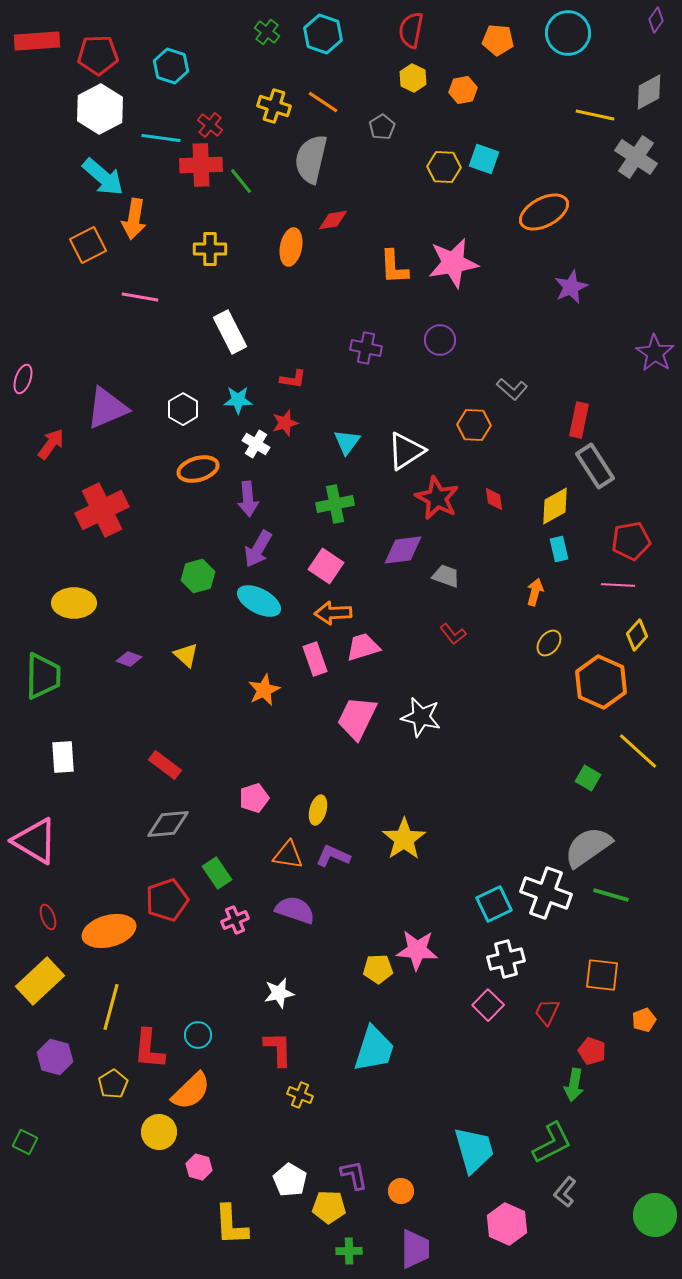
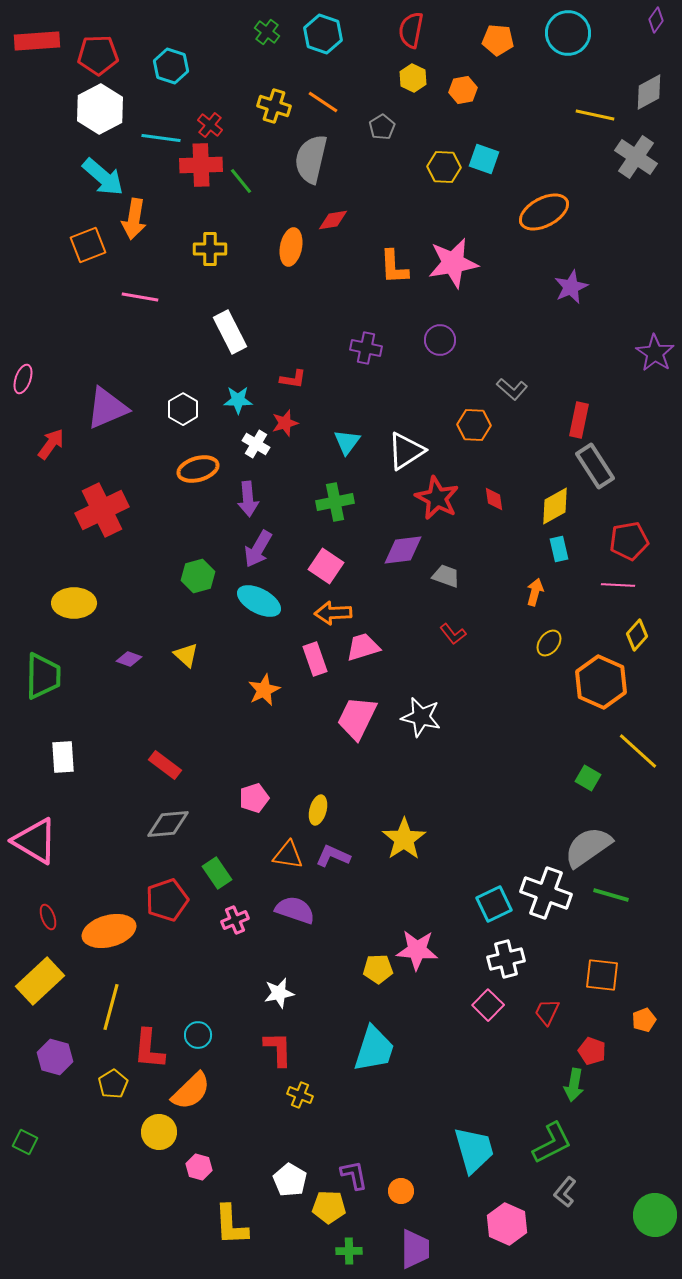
orange square at (88, 245): rotated 6 degrees clockwise
green cross at (335, 504): moved 2 px up
red pentagon at (631, 541): moved 2 px left
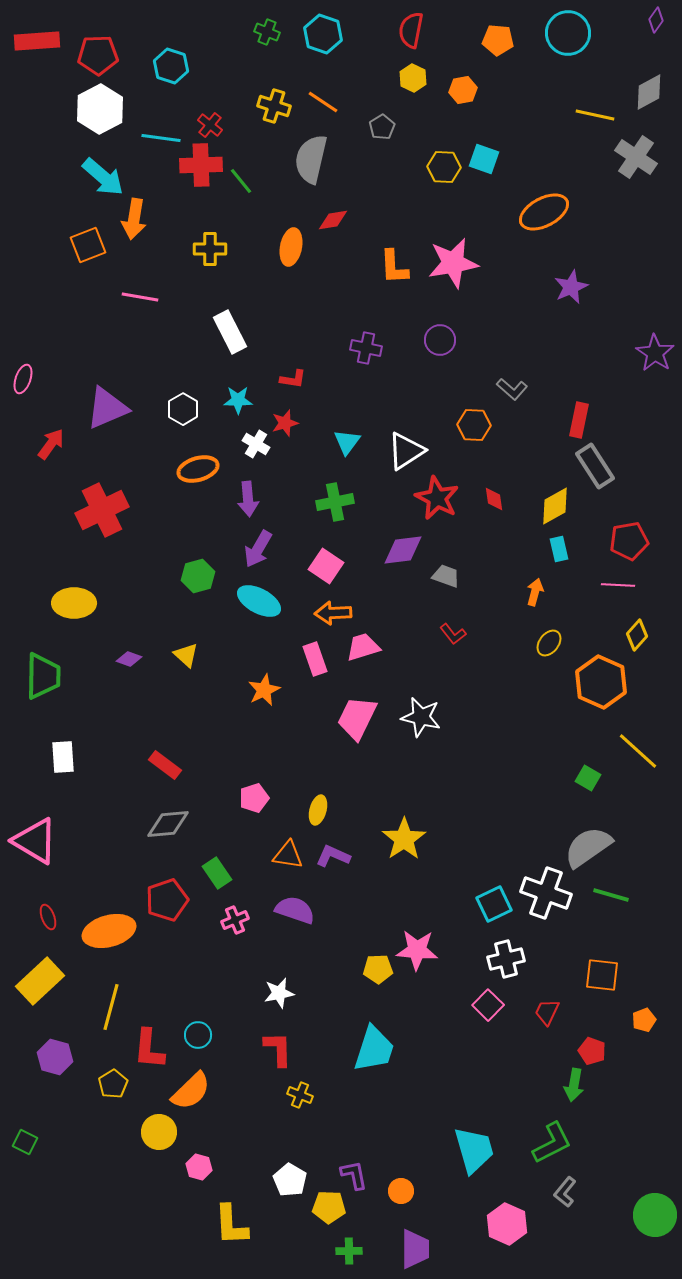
green cross at (267, 32): rotated 15 degrees counterclockwise
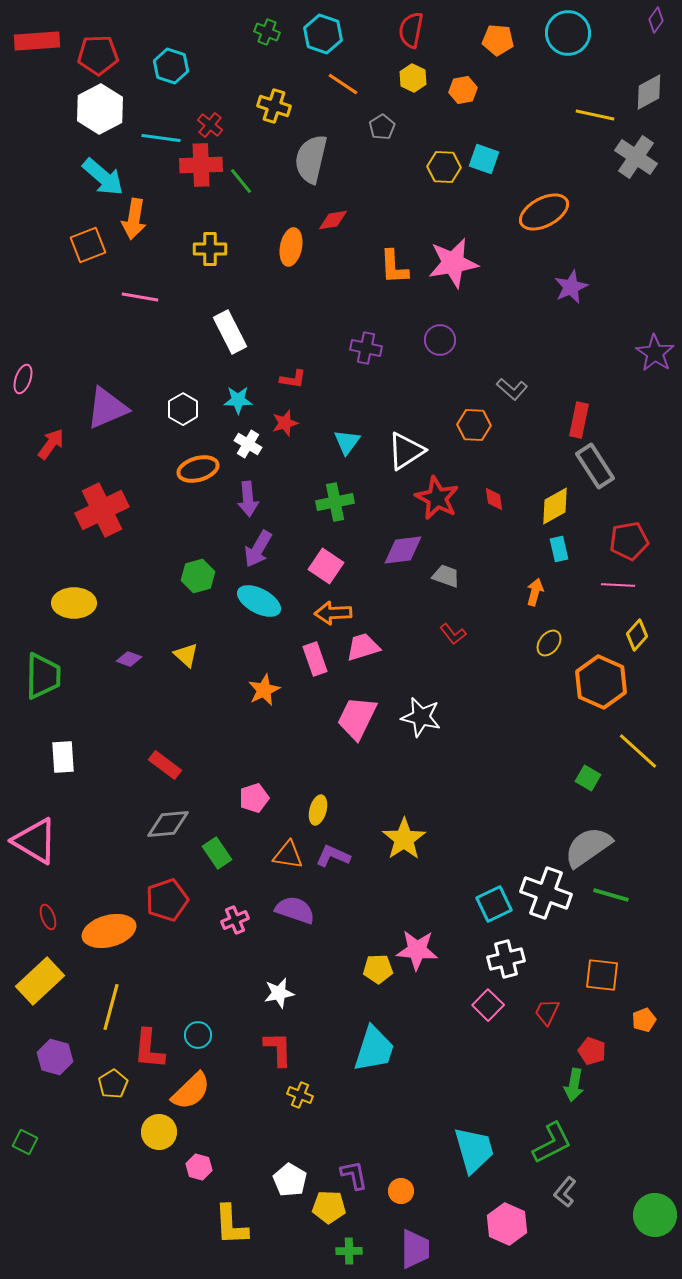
orange line at (323, 102): moved 20 px right, 18 px up
white cross at (256, 444): moved 8 px left
green rectangle at (217, 873): moved 20 px up
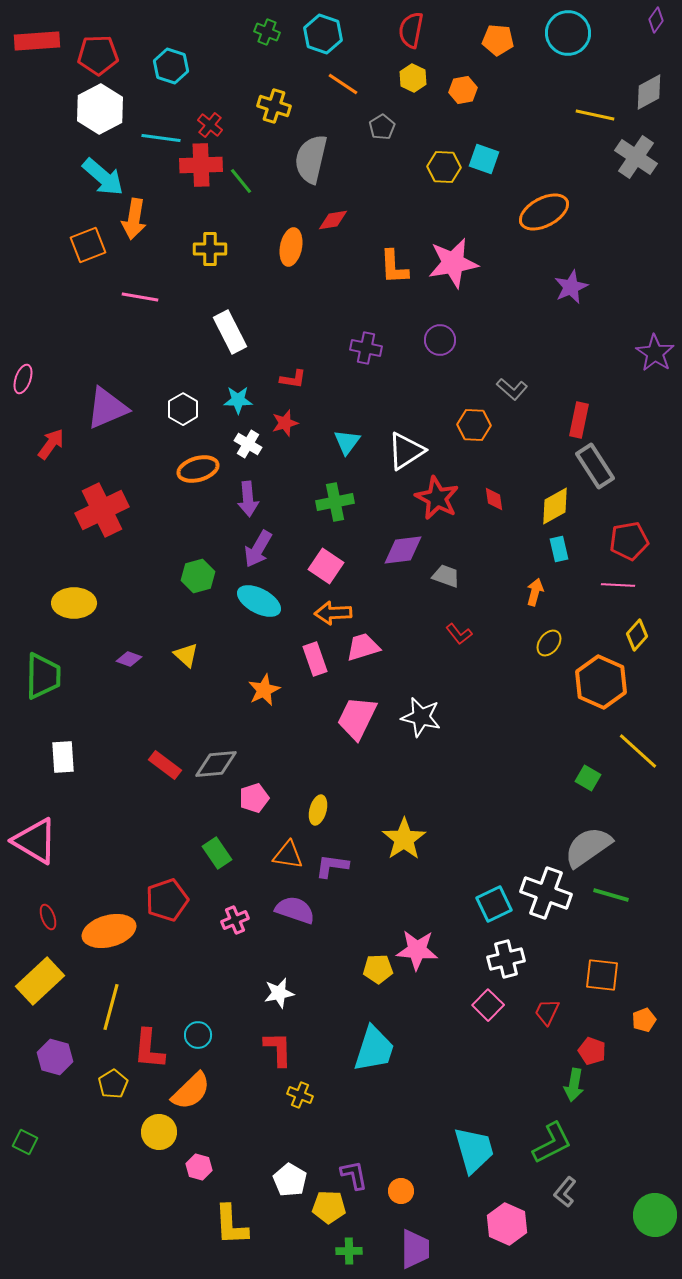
red L-shape at (453, 634): moved 6 px right
gray diamond at (168, 824): moved 48 px right, 60 px up
purple L-shape at (333, 856): moved 1 px left, 10 px down; rotated 16 degrees counterclockwise
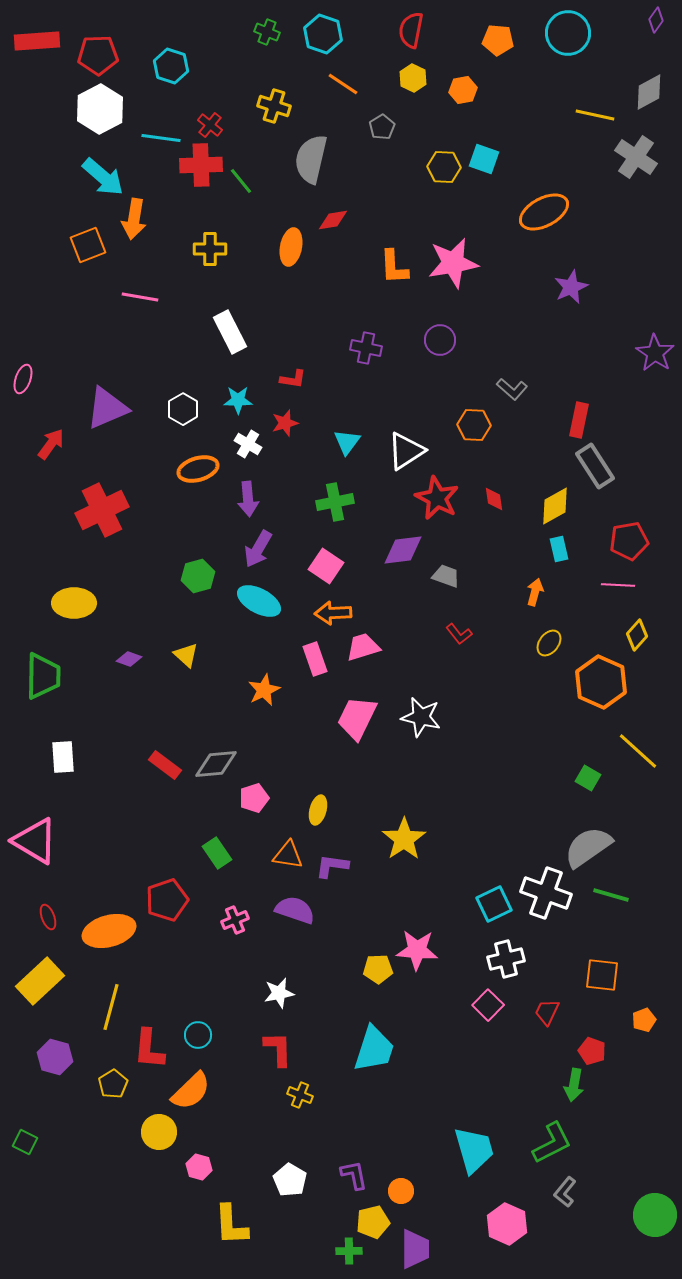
yellow pentagon at (329, 1207): moved 44 px right, 15 px down; rotated 16 degrees counterclockwise
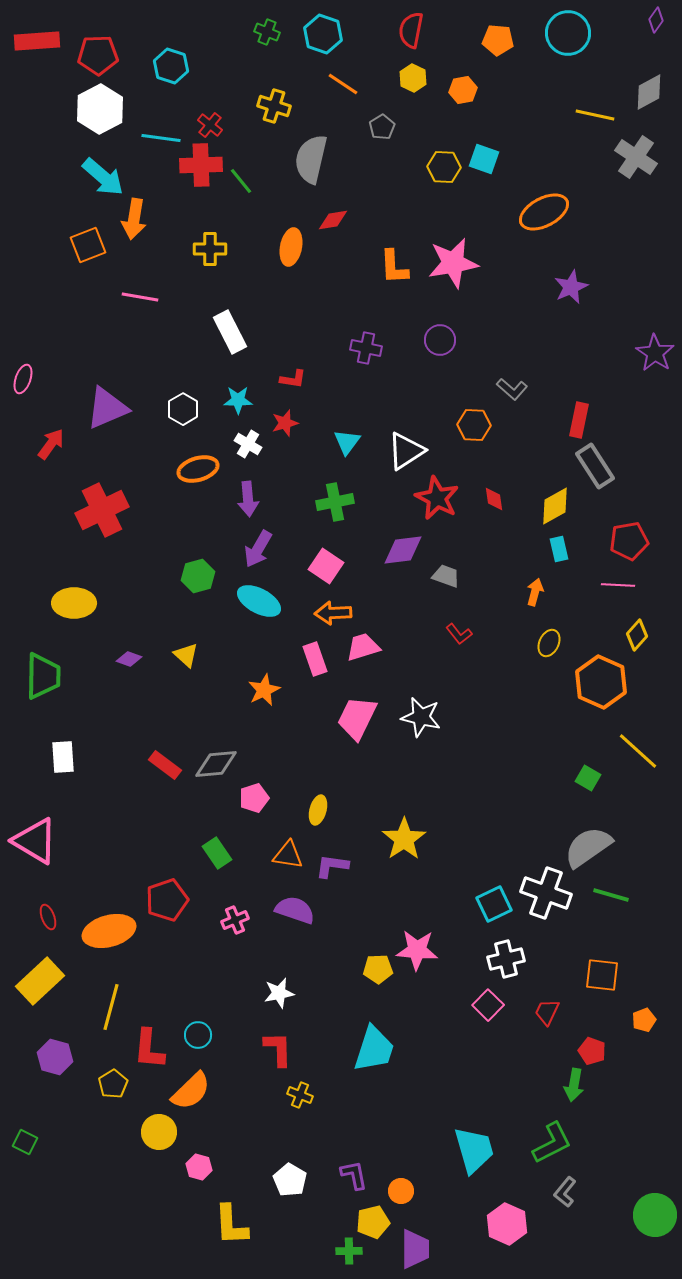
yellow ellipse at (549, 643): rotated 12 degrees counterclockwise
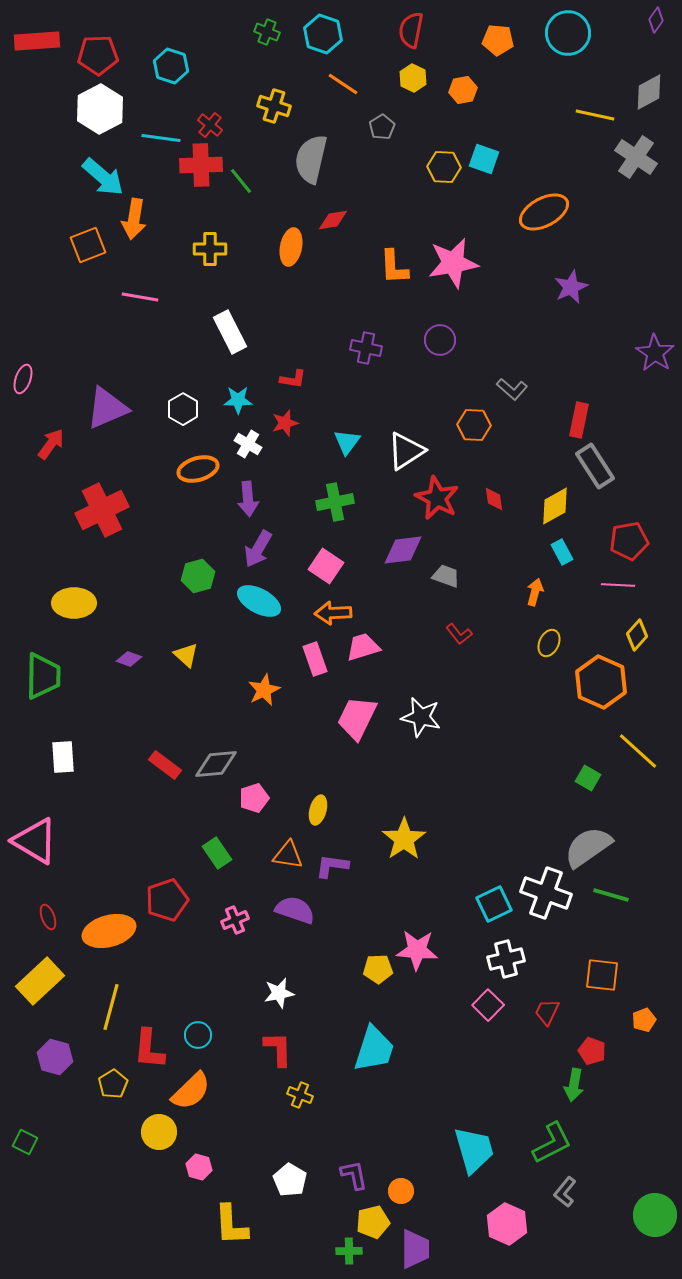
cyan rectangle at (559, 549): moved 3 px right, 3 px down; rotated 15 degrees counterclockwise
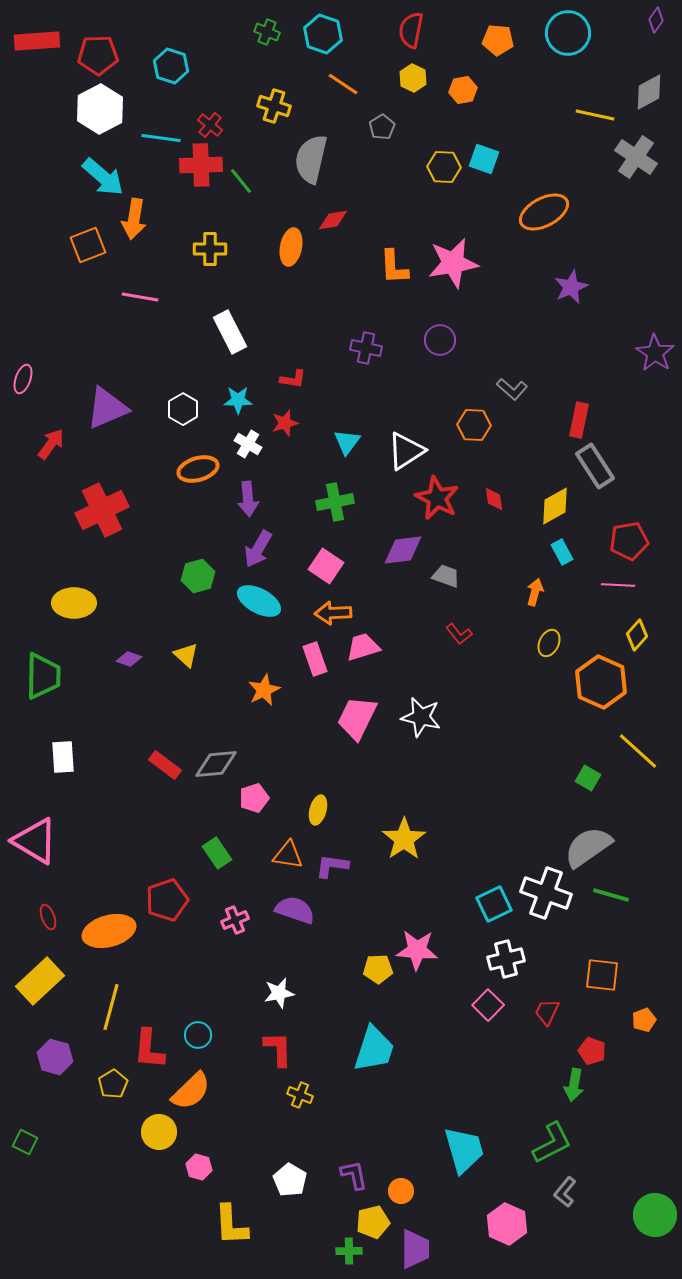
cyan trapezoid at (474, 1150): moved 10 px left
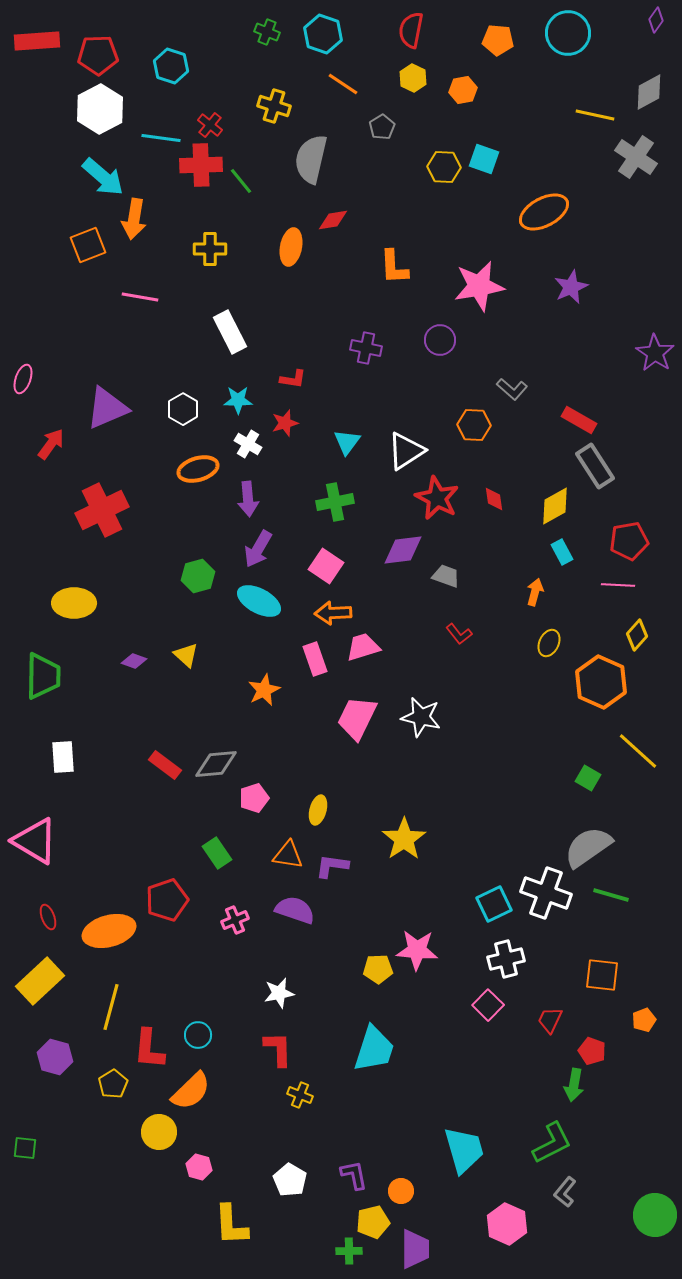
pink star at (453, 263): moved 26 px right, 23 px down
red rectangle at (579, 420): rotated 72 degrees counterclockwise
purple diamond at (129, 659): moved 5 px right, 2 px down
red trapezoid at (547, 1012): moved 3 px right, 8 px down
green square at (25, 1142): moved 6 px down; rotated 20 degrees counterclockwise
